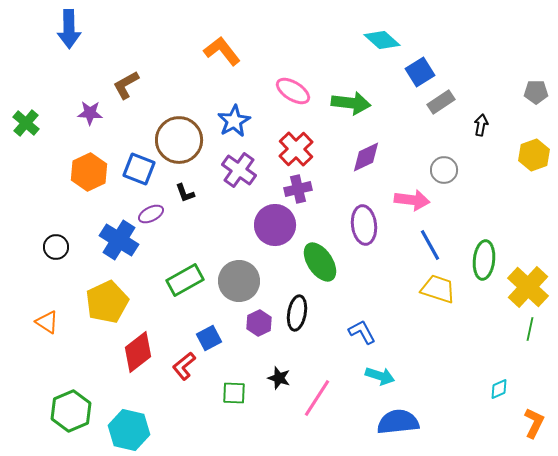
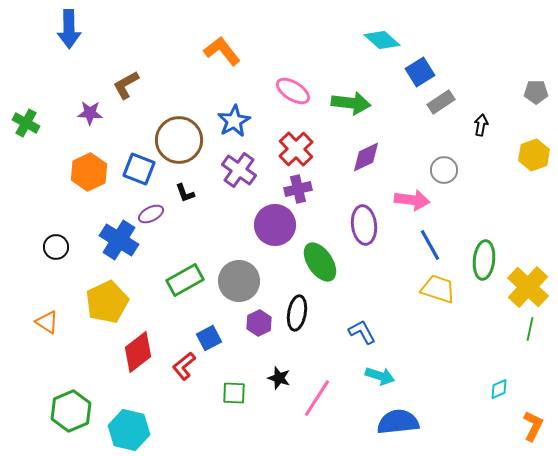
green cross at (26, 123): rotated 12 degrees counterclockwise
orange L-shape at (534, 423): moved 1 px left, 3 px down
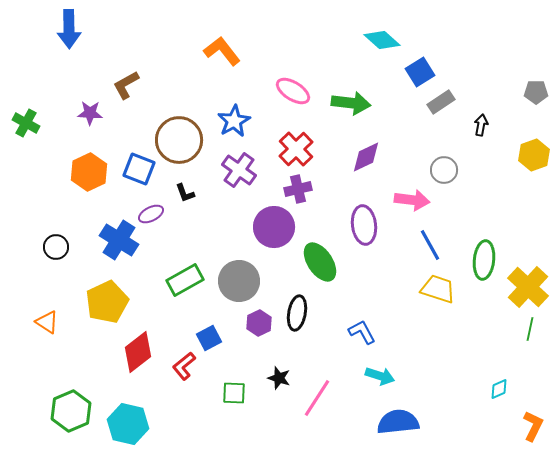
purple circle at (275, 225): moved 1 px left, 2 px down
cyan hexagon at (129, 430): moved 1 px left, 6 px up
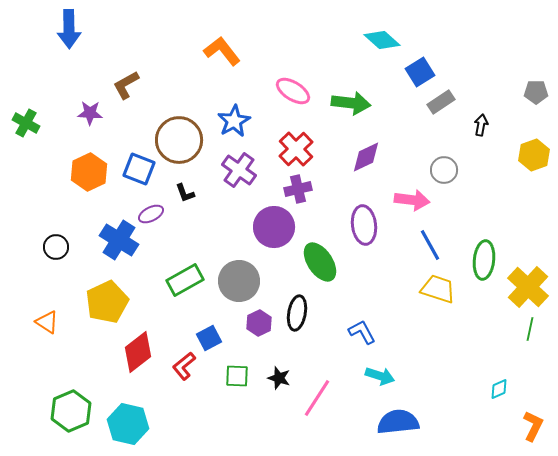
green square at (234, 393): moved 3 px right, 17 px up
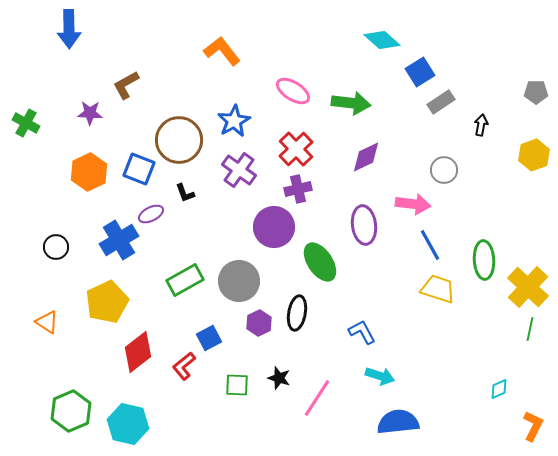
pink arrow at (412, 200): moved 1 px right, 4 px down
blue cross at (119, 240): rotated 27 degrees clockwise
green ellipse at (484, 260): rotated 9 degrees counterclockwise
green square at (237, 376): moved 9 px down
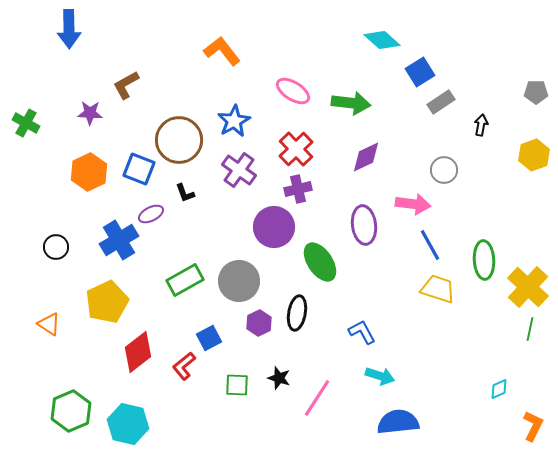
orange triangle at (47, 322): moved 2 px right, 2 px down
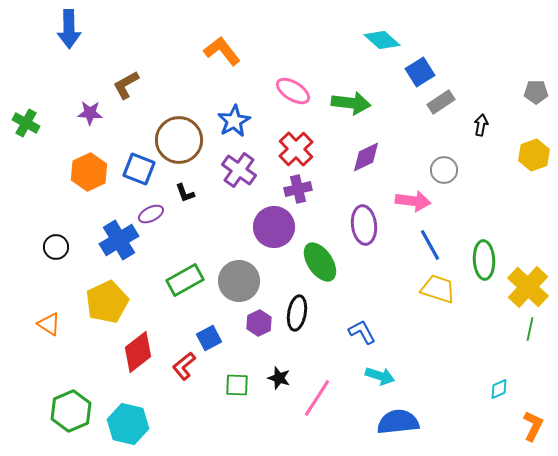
pink arrow at (413, 204): moved 3 px up
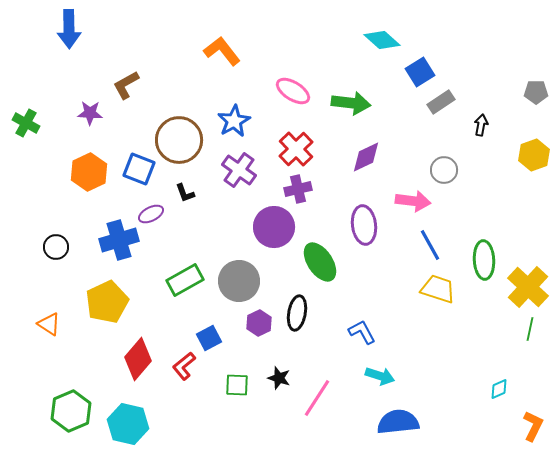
blue cross at (119, 240): rotated 15 degrees clockwise
red diamond at (138, 352): moved 7 px down; rotated 12 degrees counterclockwise
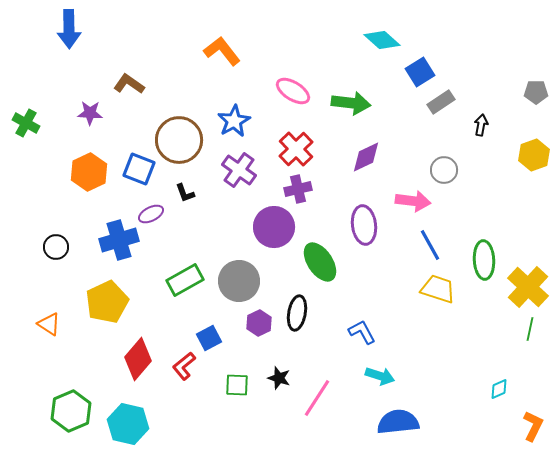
brown L-shape at (126, 85): moved 3 px right, 1 px up; rotated 64 degrees clockwise
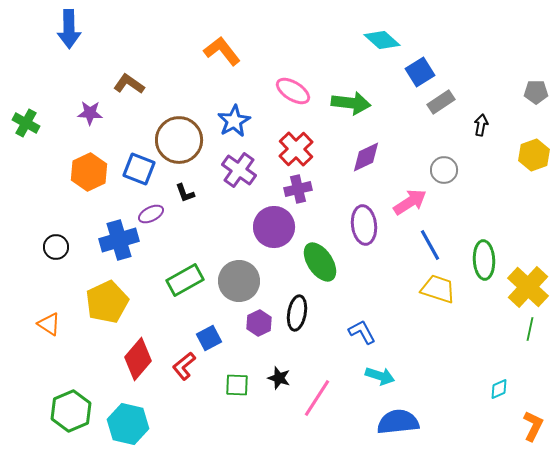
pink arrow at (413, 201): moved 3 px left, 1 px down; rotated 40 degrees counterclockwise
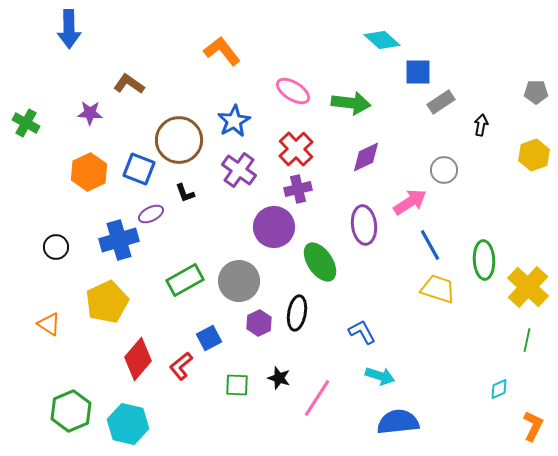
blue square at (420, 72): moved 2 px left; rotated 32 degrees clockwise
green line at (530, 329): moved 3 px left, 11 px down
red L-shape at (184, 366): moved 3 px left
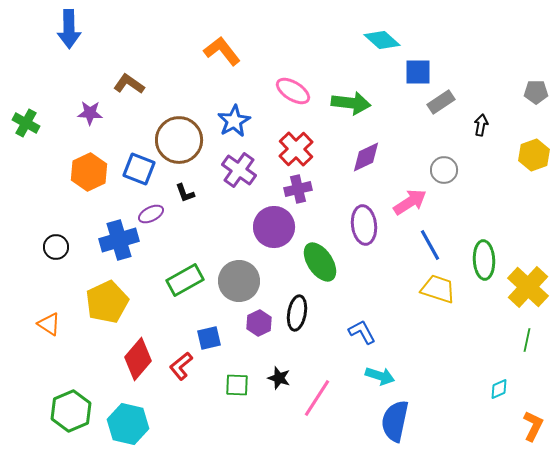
blue square at (209, 338): rotated 15 degrees clockwise
blue semicircle at (398, 422): moved 3 px left, 1 px up; rotated 72 degrees counterclockwise
